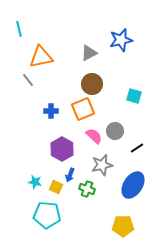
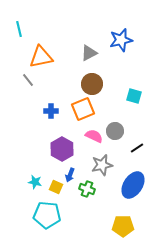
pink semicircle: rotated 18 degrees counterclockwise
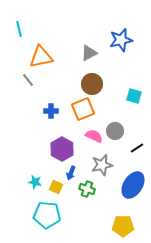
blue arrow: moved 1 px right, 2 px up
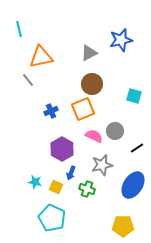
blue cross: rotated 24 degrees counterclockwise
cyan pentagon: moved 5 px right, 3 px down; rotated 20 degrees clockwise
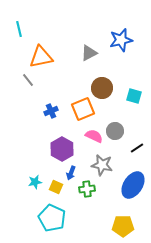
brown circle: moved 10 px right, 4 px down
gray star: rotated 25 degrees clockwise
cyan star: rotated 24 degrees counterclockwise
green cross: rotated 28 degrees counterclockwise
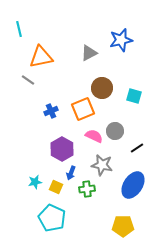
gray line: rotated 16 degrees counterclockwise
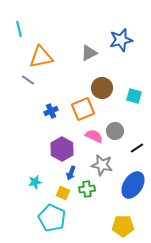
yellow square: moved 7 px right, 6 px down
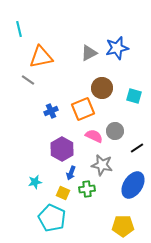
blue star: moved 4 px left, 8 px down
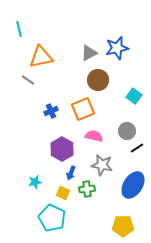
brown circle: moved 4 px left, 8 px up
cyan square: rotated 21 degrees clockwise
gray circle: moved 12 px right
pink semicircle: rotated 12 degrees counterclockwise
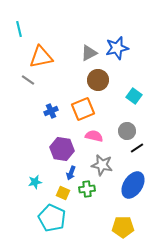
purple hexagon: rotated 20 degrees counterclockwise
yellow pentagon: moved 1 px down
